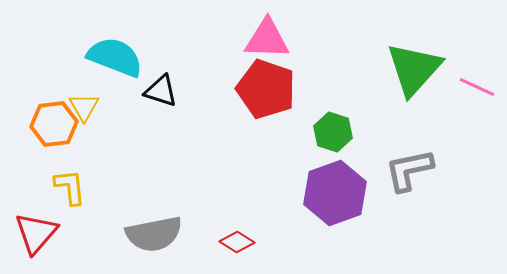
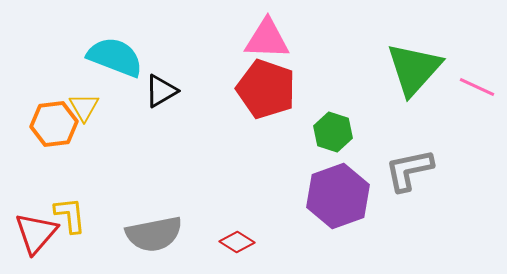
black triangle: rotated 48 degrees counterclockwise
yellow L-shape: moved 28 px down
purple hexagon: moved 3 px right, 3 px down
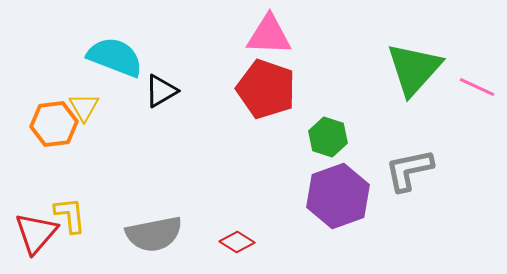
pink triangle: moved 2 px right, 4 px up
green hexagon: moved 5 px left, 5 px down
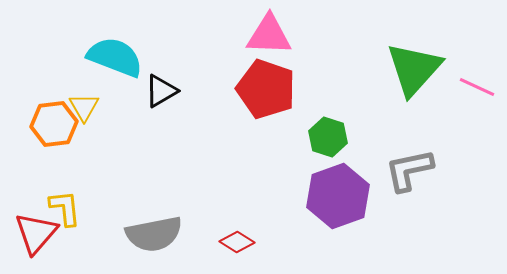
yellow L-shape: moved 5 px left, 7 px up
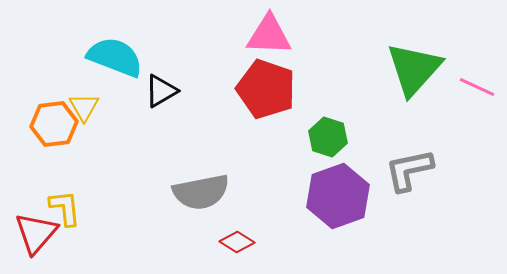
gray semicircle: moved 47 px right, 42 px up
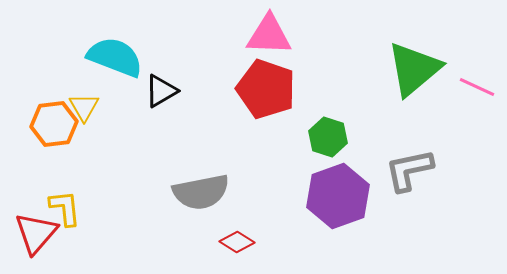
green triangle: rotated 8 degrees clockwise
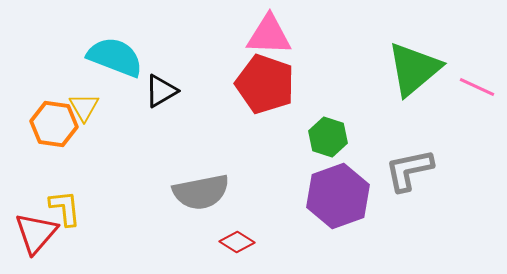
red pentagon: moved 1 px left, 5 px up
orange hexagon: rotated 15 degrees clockwise
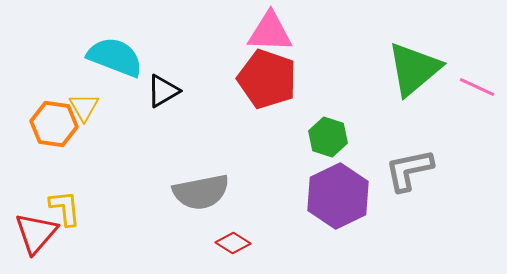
pink triangle: moved 1 px right, 3 px up
red pentagon: moved 2 px right, 5 px up
black triangle: moved 2 px right
purple hexagon: rotated 6 degrees counterclockwise
red diamond: moved 4 px left, 1 px down
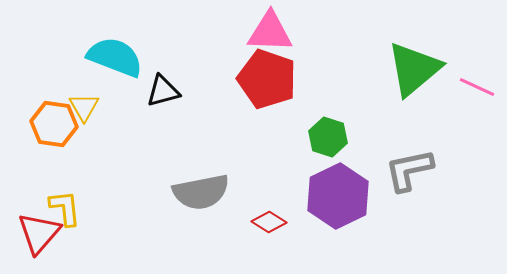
black triangle: rotated 15 degrees clockwise
red triangle: moved 3 px right
red diamond: moved 36 px right, 21 px up
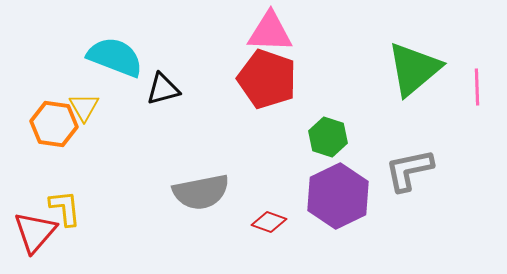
pink line: rotated 63 degrees clockwise
black triangle: moved 2 px up
red diamond: rotated 12 degrees counterclockwise
red triangle: moved 4 px left, 1 px up
